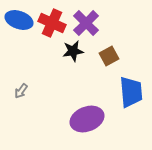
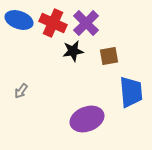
red cross: moved 1 px right
brown square: rotated 18 degrees clockwise
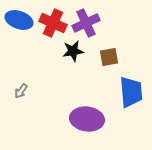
purple cross: rotated 20 degrees clockwise
brown square: moved 1 px down
purple ellipse: rotated 28 degrees clockwise
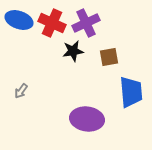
red cross: moved 1 px left
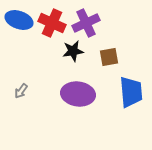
purple ellipse: moved 9 px left, 25 px up
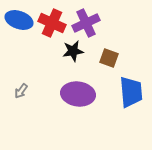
brown square: moved 1 px down; rotated 30 degrees clockwise
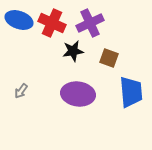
purple cross: moved 4 px right
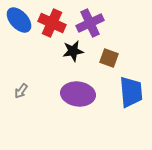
blue ellipse: rotated 28 degrees clockwise
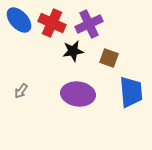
purple cross: moved 1 px left, 1 px down
